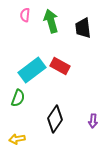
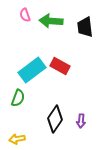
pink semicircle: rotated 24 degrees counterclockwise
green arrow: rotated 70 degrees counterclockwise
black trapezoid: moved 2 px right, 1 px up
purple arrow: moved 12 px left
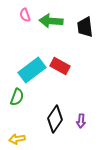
green semicircle: moved 1 px left, 1 px up
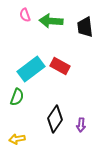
cyan rectangle: moved 1 px left, 1 px up
purple arrow: moved 4 px down
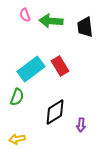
red rectangle: rotated 30 degrees clockwise
black diamond: moved 7 px up; rotated 24 degrees clockwise
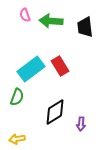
purple arrow: moved 1 px up
